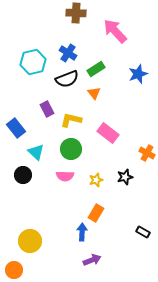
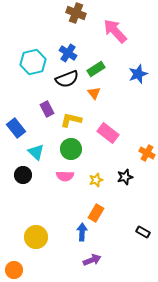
brown cross: rotated 18 degrees clockwise
yellow circle: moved 6 px right, 4 px up
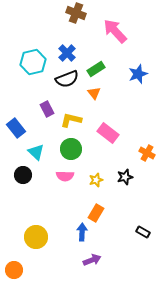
blue cross: moved 1 px left; rotated 12 degrees clockwise
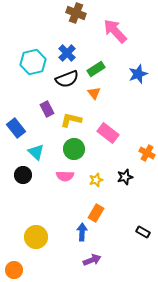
green circle: moved 3 px right
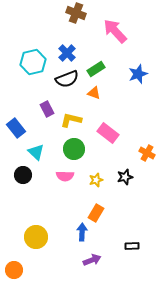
orange triangle: rotated 32 degrees counterclockwise
black rectangle: moved 11 px left, 14 px down; rotated 32 degrees counterclockwise
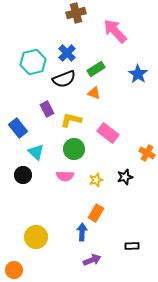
brown cross: rotated 36 degrees counterclockwise
blue star: rotated 18 degrees counterclockwise
black semicircle: moved 3 px left
blue rectangle: moved 2 px right
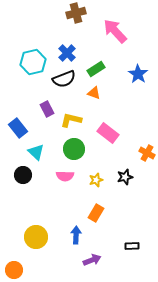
blue arrow: moved 6 px left, 3 px down
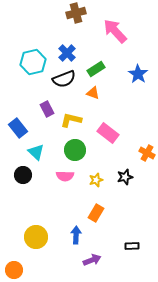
orange triangle: moved 1 px left
green circle: moved 1 px right, 1 px down
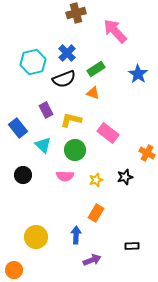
purple rectangle: moved 1 px left, 1 px down
cyan triangle: moved 7 px right, 7 px up
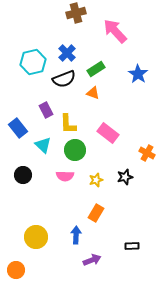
yellow L-shape: moved 3 px left, 4 px down; rotated 105 degrees counterclockwise
orange circle: moved 2 px right
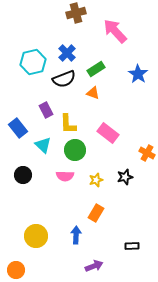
yellow circle: moved 1 px up
purple arrow: moved 2 px right, 6 px down
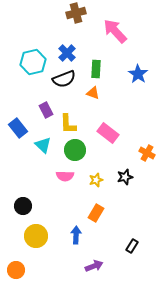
green rectangle: rotated 54 degrees counterclockwise
black circle: moved 31 px down
black rectangle: rotated 56 degrees counterclockwise
